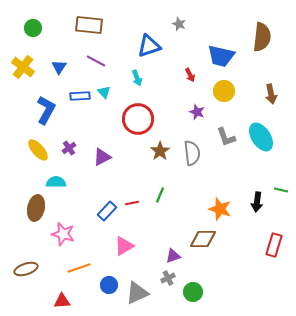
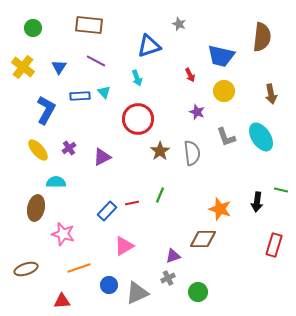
green circle at (193, 292): moved 5 px right
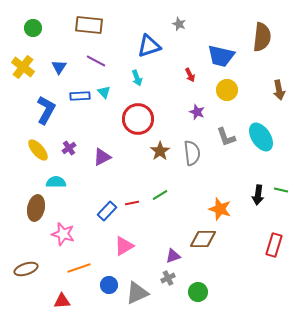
yellow circle at (224, 91): moved 3 px right, 1 px up
brown arrow at (271, 94): moved 8 px right, 4 px up
green line at (160, 195): rotated 35 degrees clockwise
black arrow at (257, 202): moved 1 px right, 7 px up
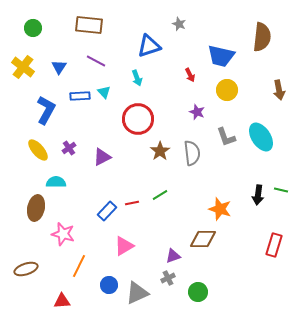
orange line at (79, 268): moved 2 px up; rotated 45 degrees counterclockwise
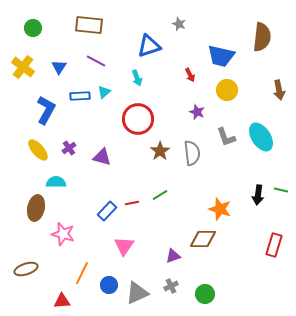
cyan triangle at (104, 92): rotated 32 degrees clockwise
purple triangle at (102, 157): rotated 42 degrees clockwise
pink triangle at (124, 246): rotated 25 degrees counterclockwise
orange line at (79, 266): moved 3 px right, 7 px down
gray cross at (168, 278): moved 3 px right, 8 px down
green circle at (198, 292): moved 7 px right, 2 px down
